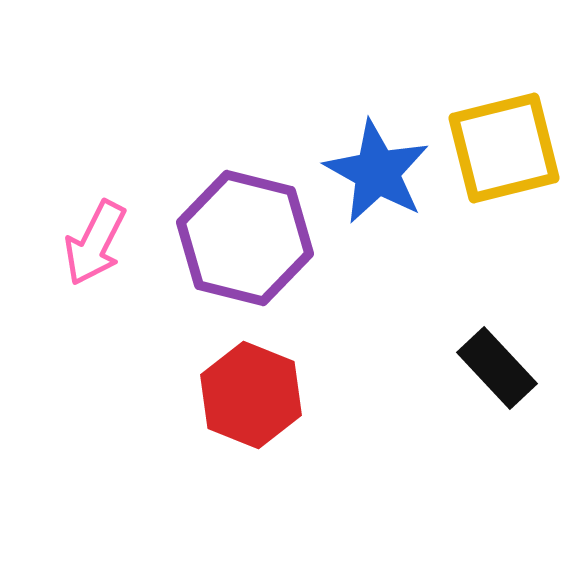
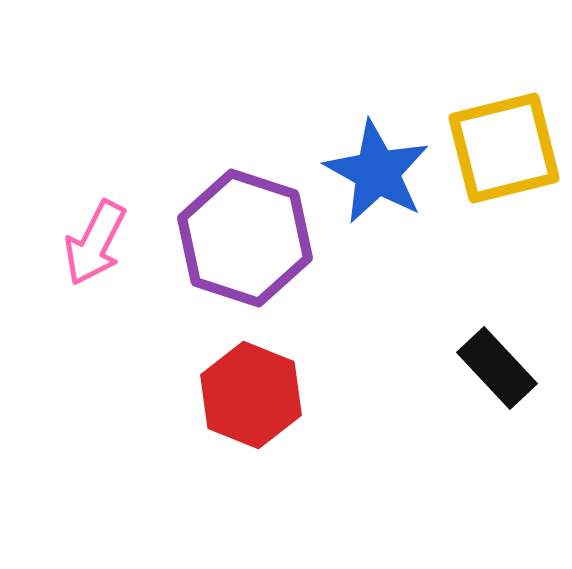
purple hexagon: rotated 4 degrees clockwise
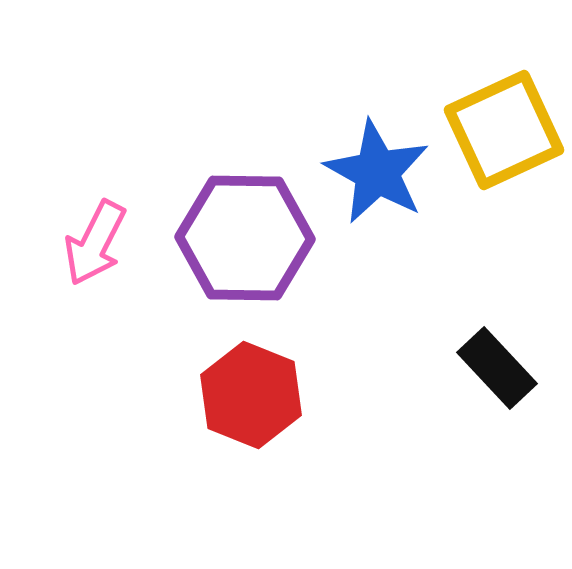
yellow square: moved 18 px up; rotated 11 degrees counterclockwise
purple hexagon: rotated 17 degrees counterclockwise
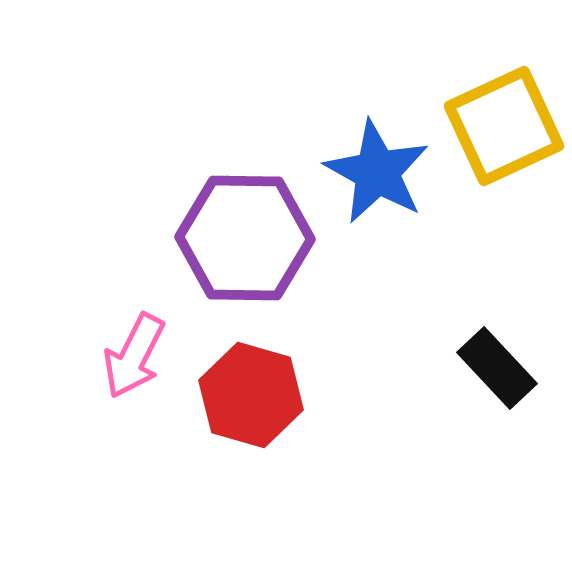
yellow square: moved 4 px up
pink arrow: moved 39 px right, 113 px down
red hexagon: rotated 6 degrees counterclockwise
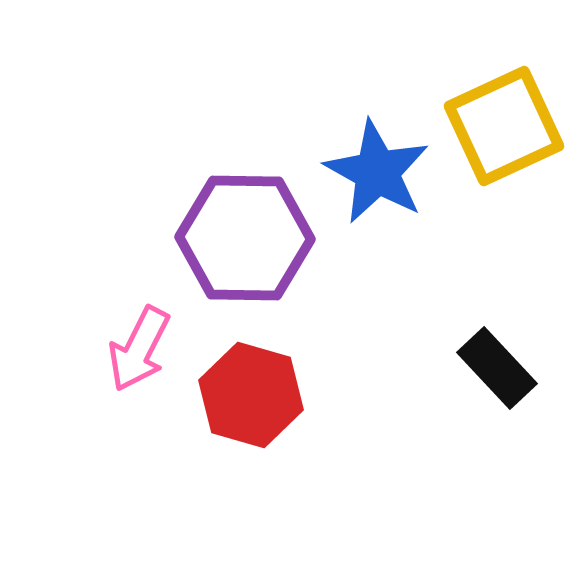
pink arrow: moved 5 px right, 7 px up
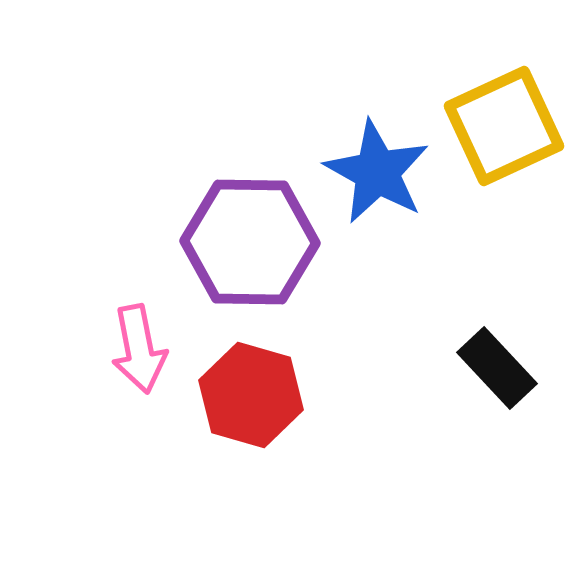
purple hexagon: moved 5 px right, 4 px down
pink arrow: rotated 38 degrees counterclockwise
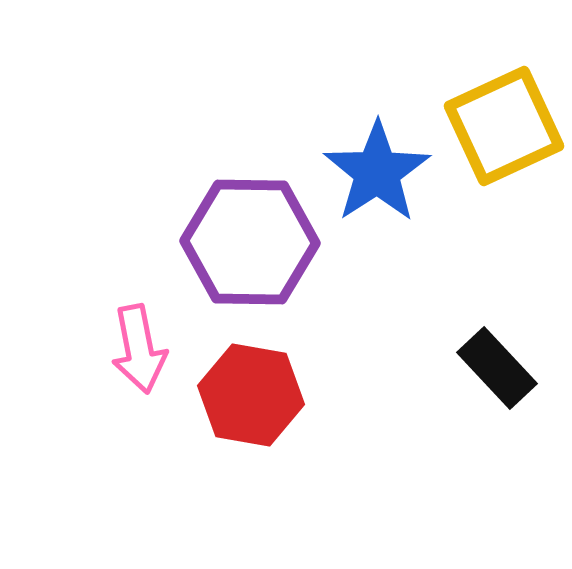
blue star: rotated 10 degrees clockwise
red hexagon: rotated 6 degrees counterclockwise
